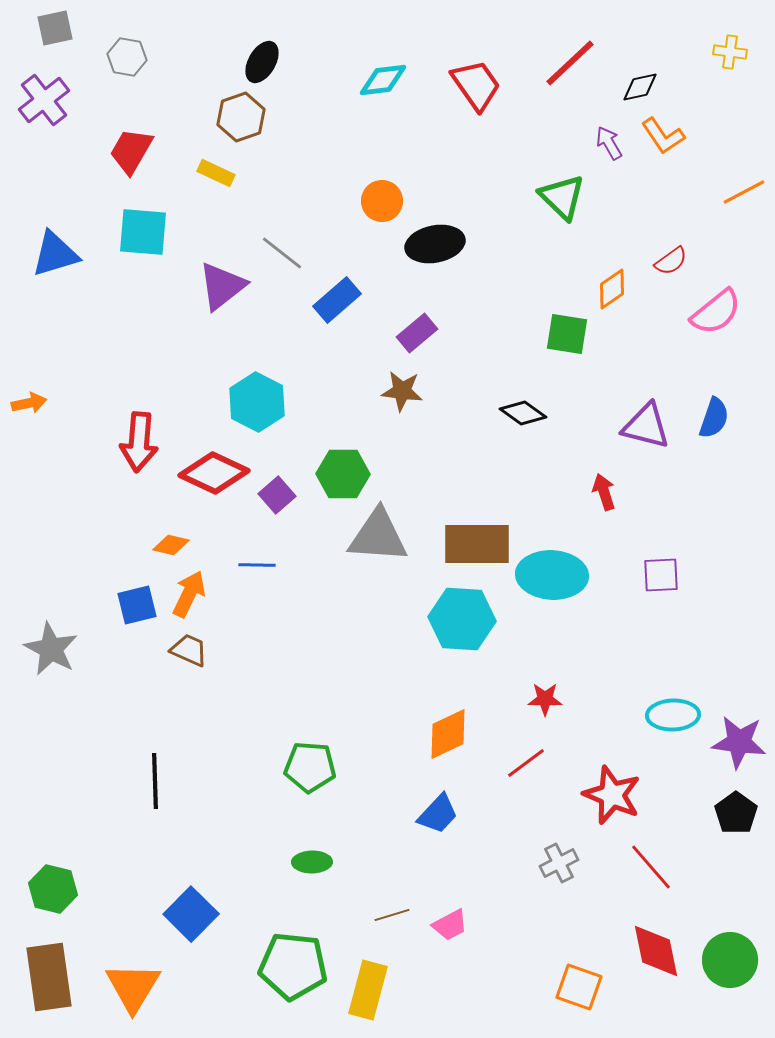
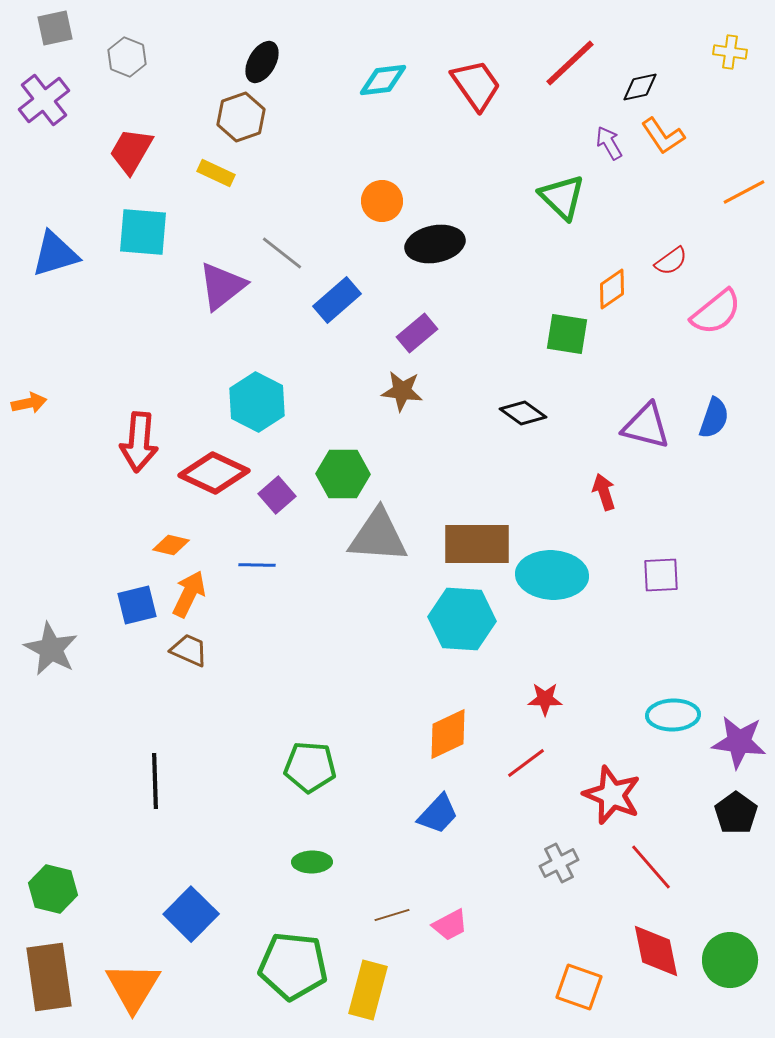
gray hexagon at (127, 57): rotated 12 degrees clockwise
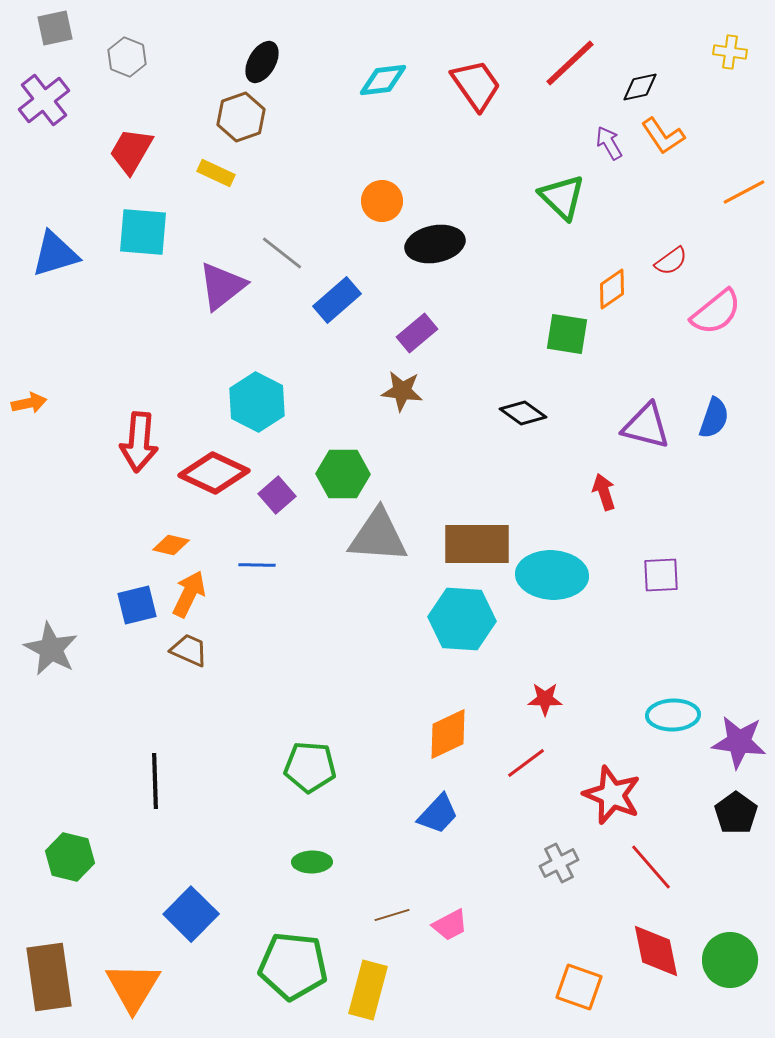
green hexagon at (53, 889): moved 17 px right, 32 px up
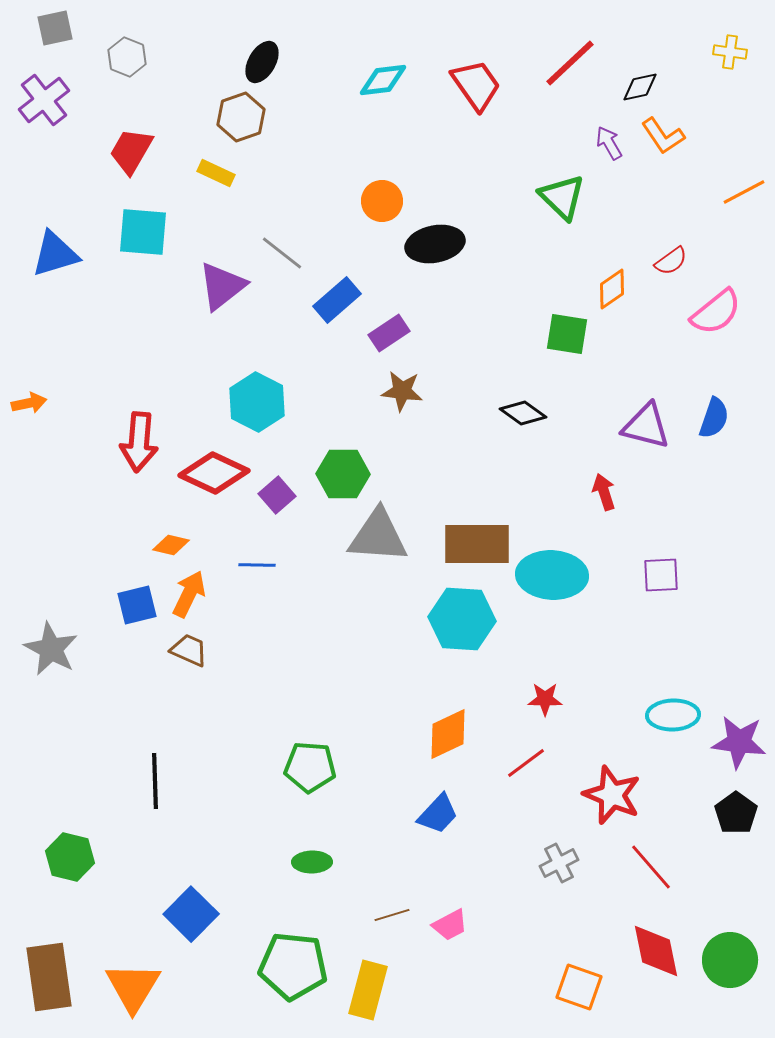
purple rectangle at (417, 333): moved 28 px left; rotated 6 degrees clockwise
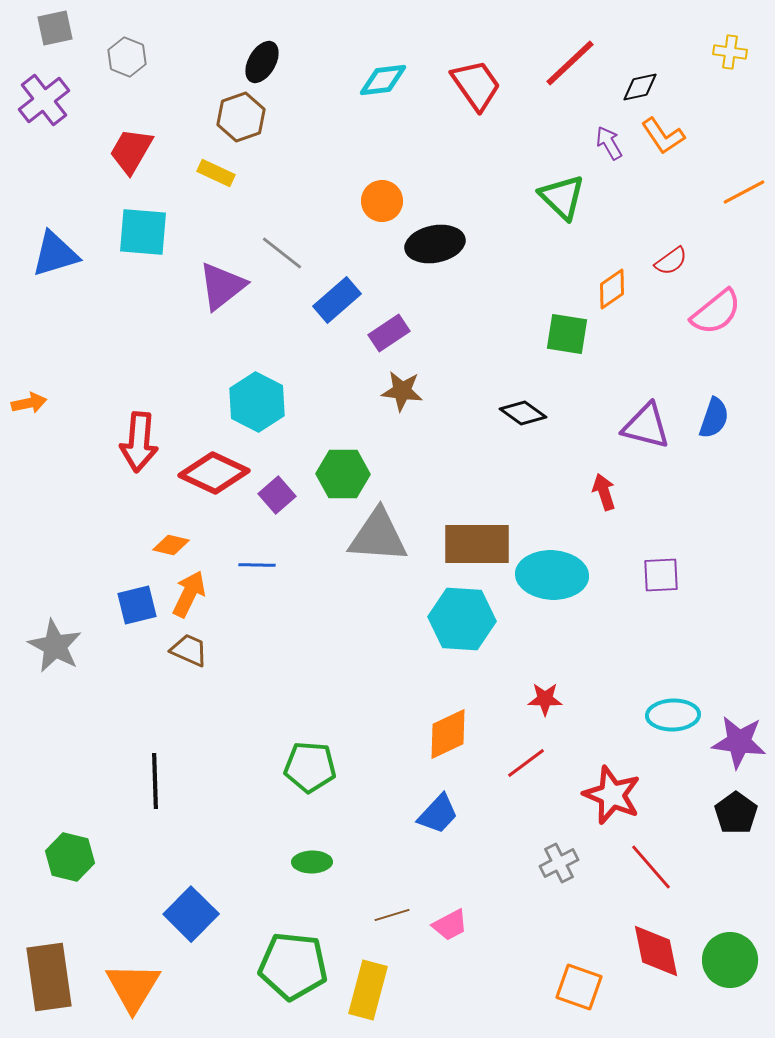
gray star at (51, 649): moved 4 px right, 3 px up
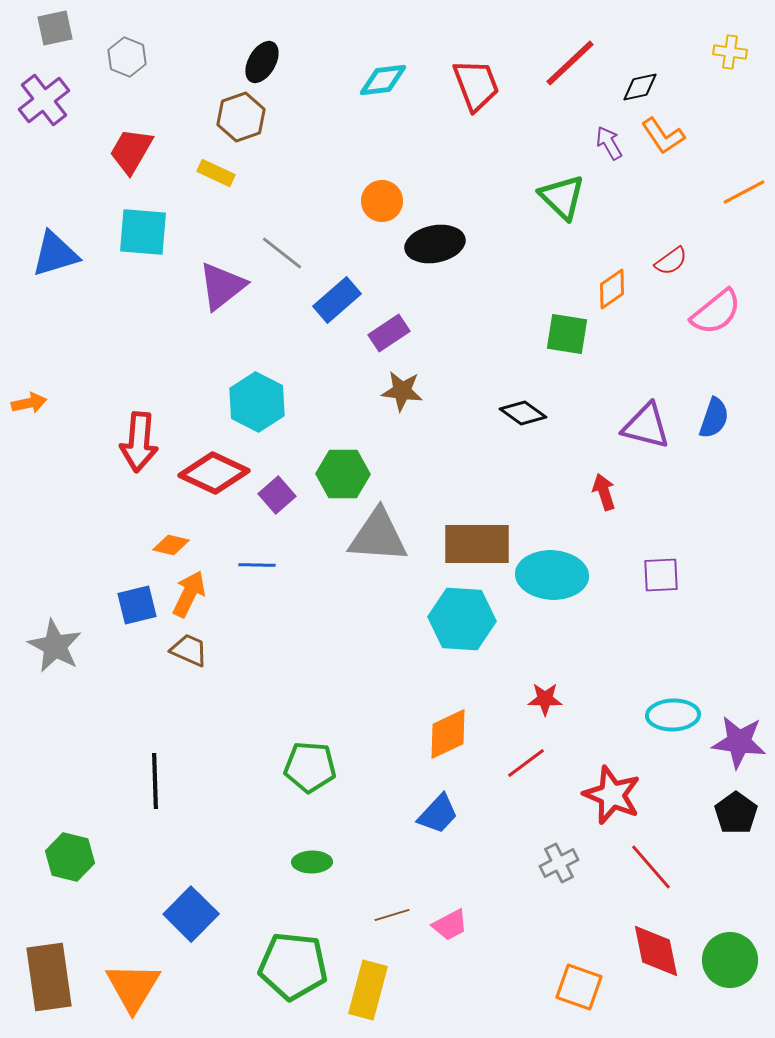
red trapezoid at (476, 85): rotated 14 degrees clockwise
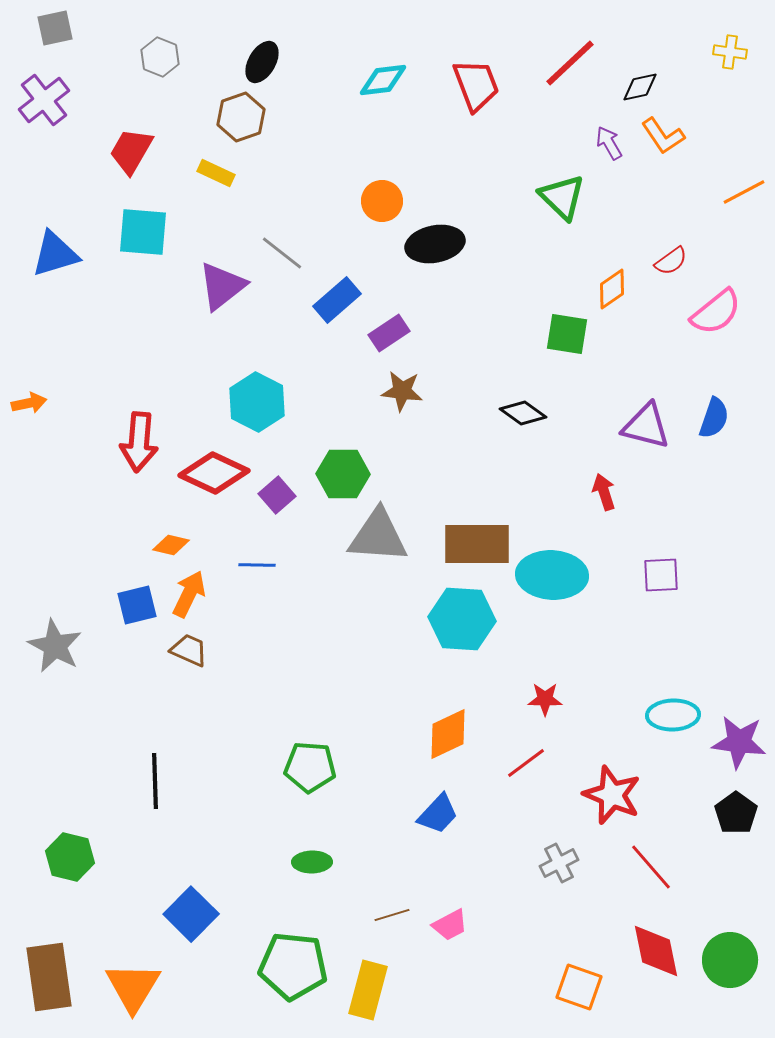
gray hexagon at (127, 57): moved 33 px right
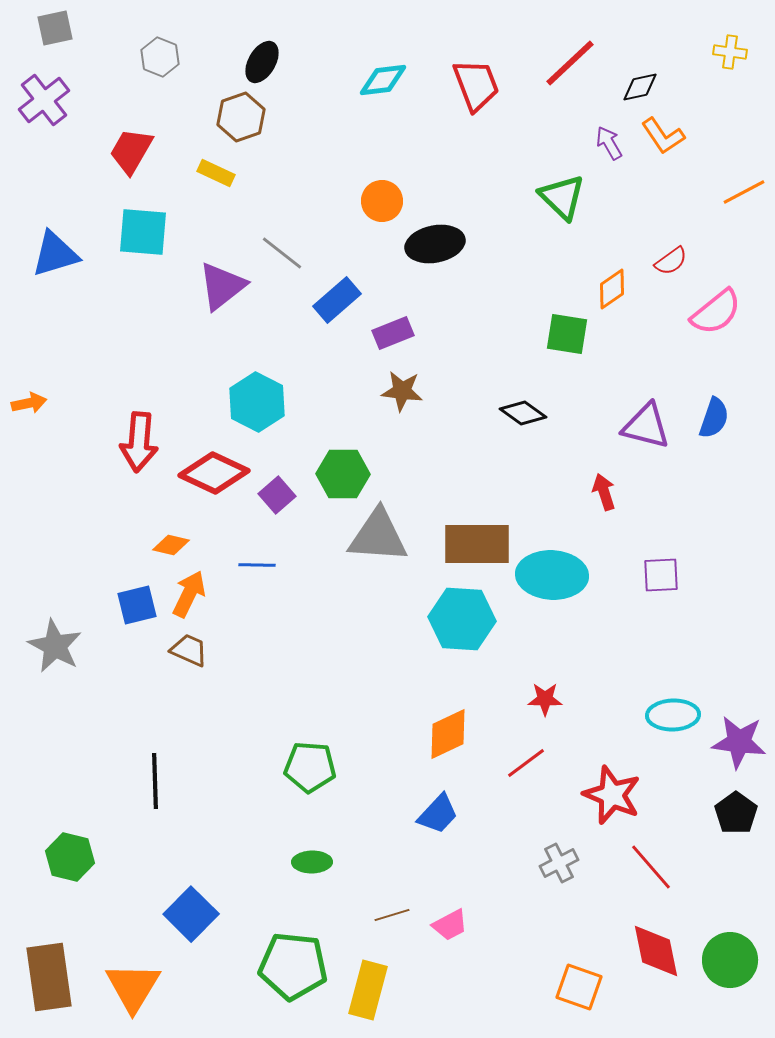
purple rectangle at (389, 333): moved 4 px right; rotated 12 degrees clockwise
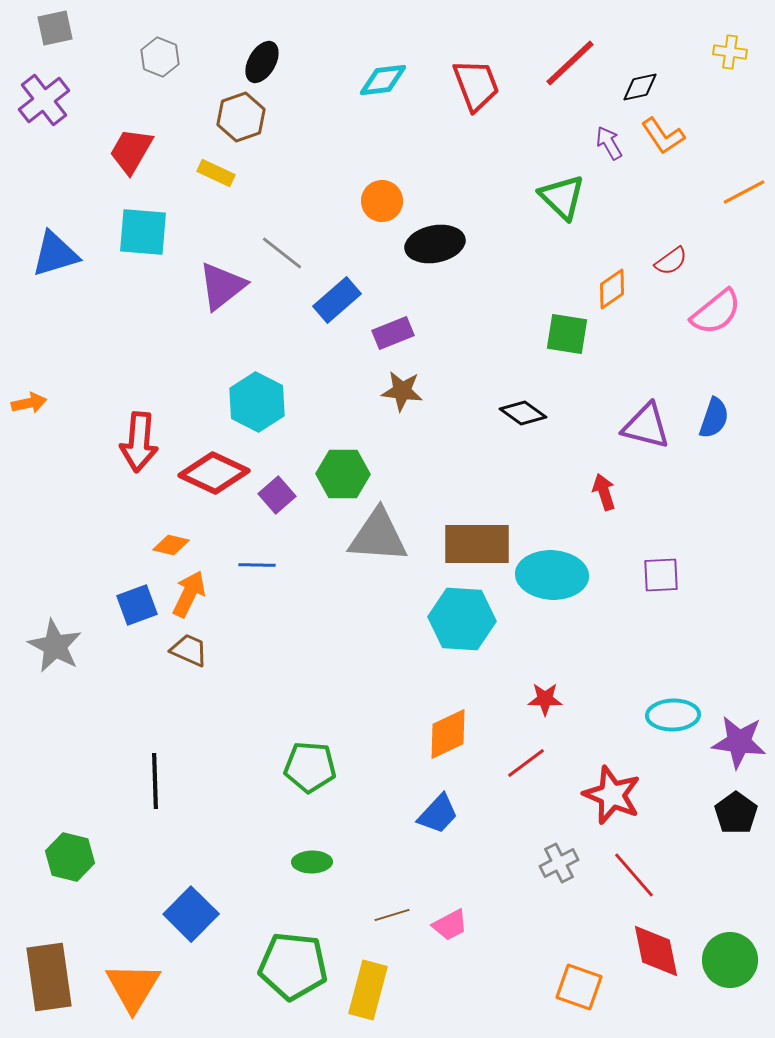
blue square at (137, 605): rotated 6 degrees counterclockwise
red line at (651, 867): moved 17 px left, 8 px down
